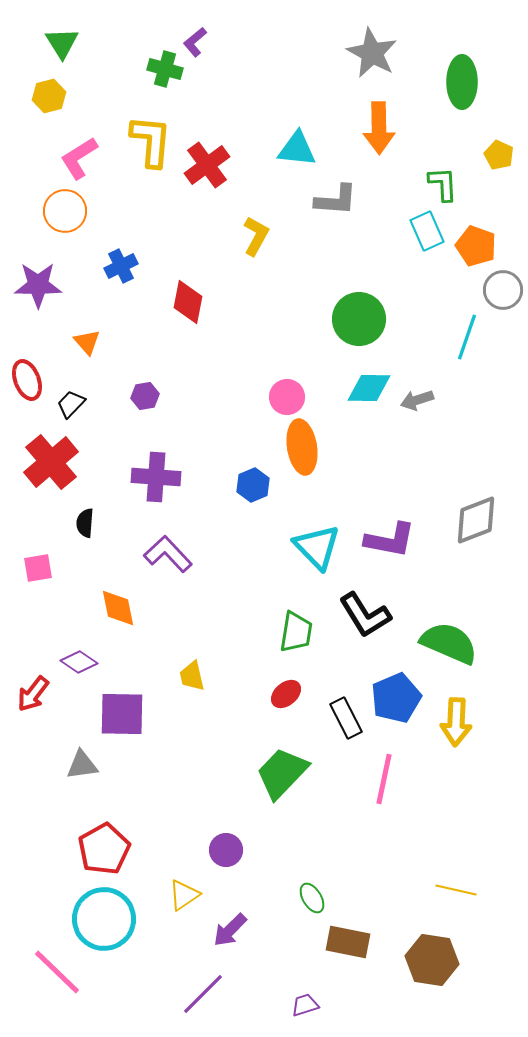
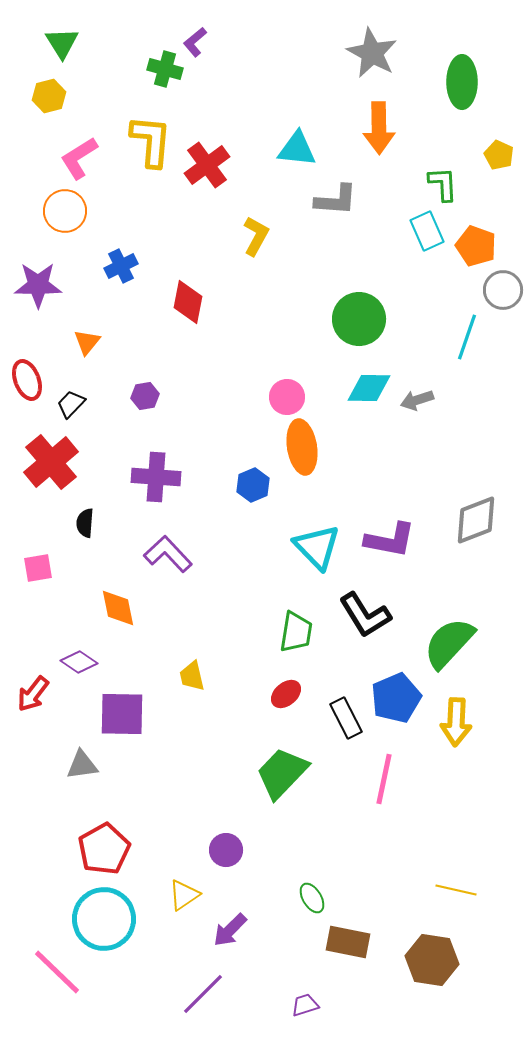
orange triangle at (87, 342): rotated 20 degrees clockwise
green semicircle at (449, 643): rotated 70 degrees counterclockwise
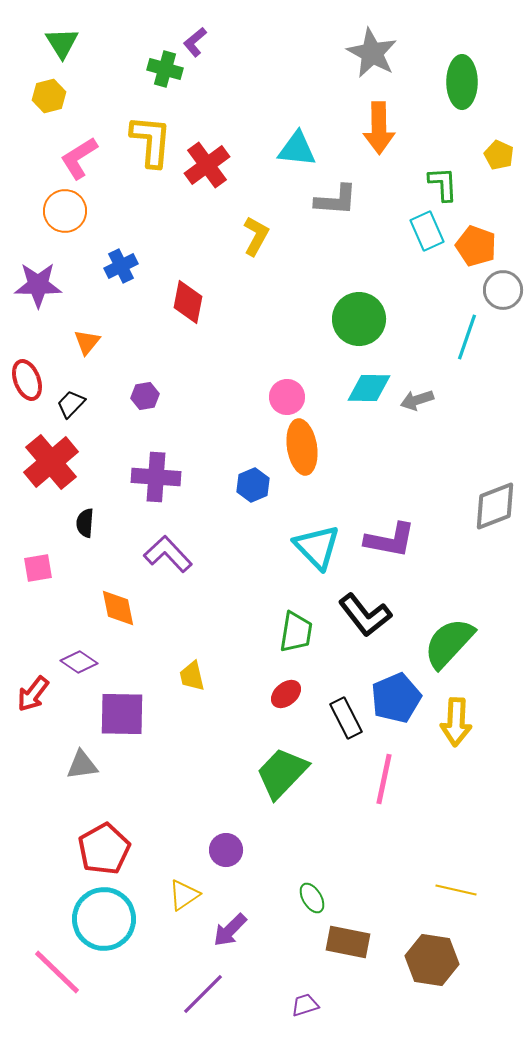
gray diamond at (476, 520): moved 19 px right, 14 px up
black L-shape at (365, 615): rotated 6 degrees counterclockwise
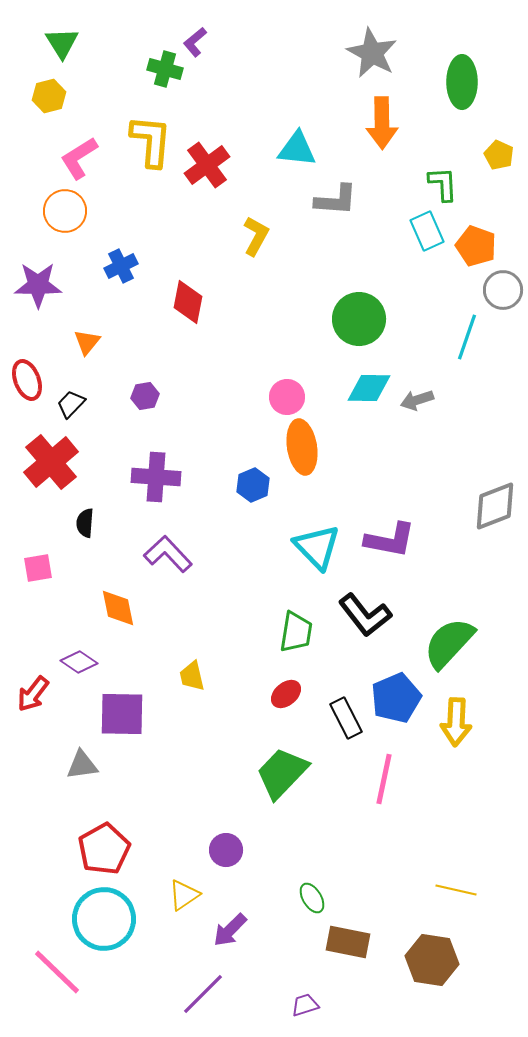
orange arrow at (379, 128): moved 3 px right, 5 px up
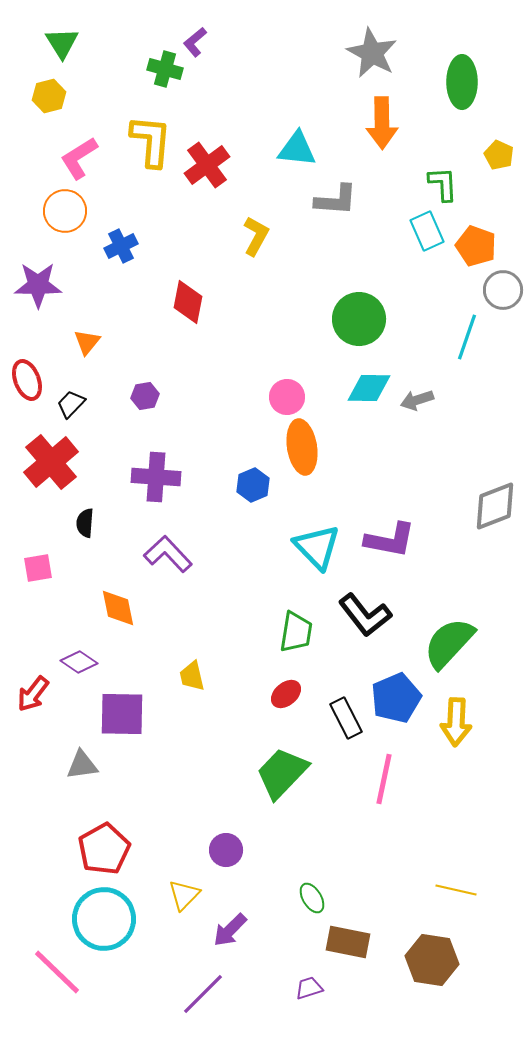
blue cross at (121, 266): moved 20 px up
yellow triangle at (184, 895): rotated 12 degrees counterclockwise
purple trapezoid at (305, 1005): moved 4 px right, 17 px up
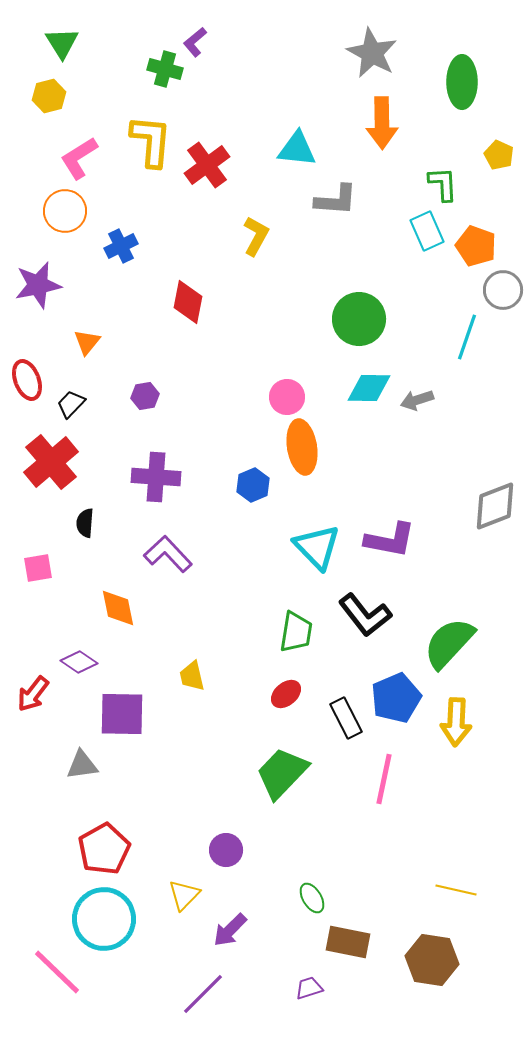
purple star at (38, 285): rotated 12 degrees counterclockwise
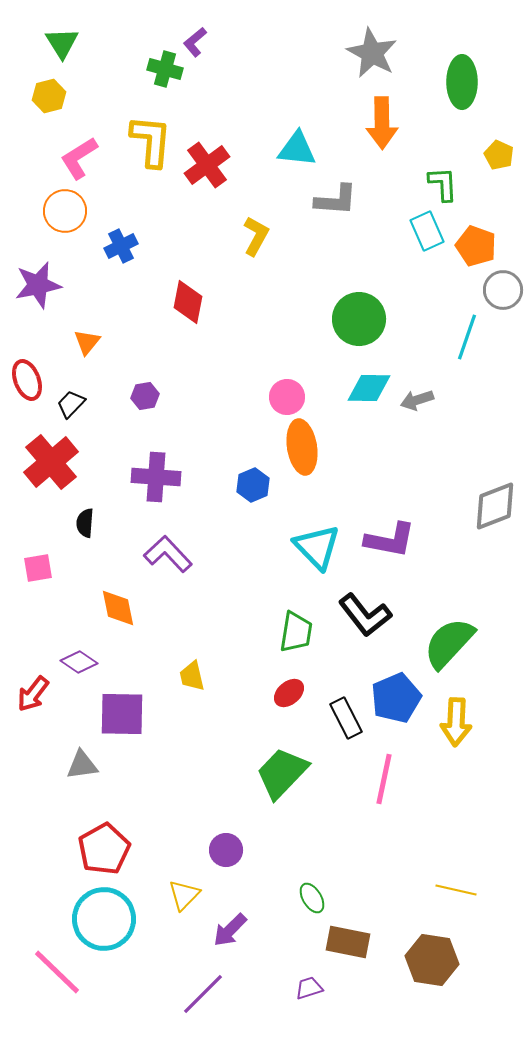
red ellipse at (286, 694): moved 3 px right, 1 px up
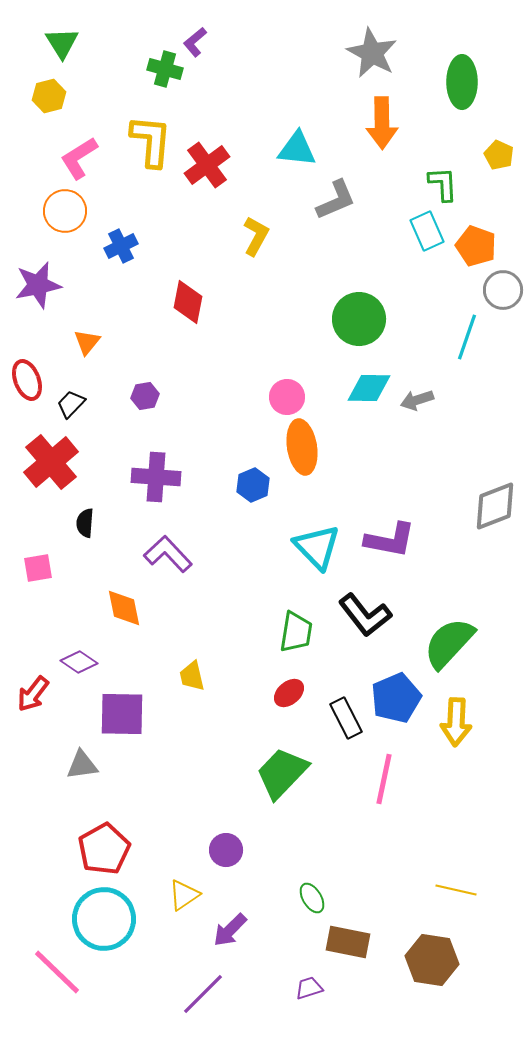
gray L-shape at (336, 200): rotated 27 degrees counterclockwise
orange diamond at (118, 608): moved 6 px right
yellow triangle at (184, 895): rotated 12 degrees clockwise
